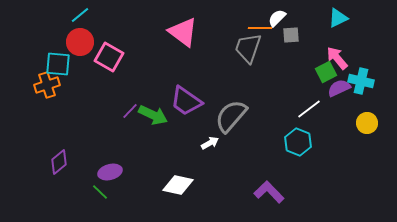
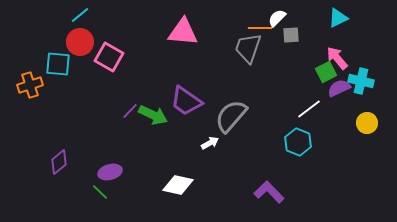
pink triangle: rotated 32 degrees counterclockwise
orange cross: moved 17 px left
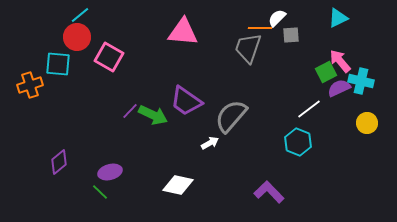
red circle: moved 3 px left, 5 px up
pink arrow: moved 3 px right, 3 px down
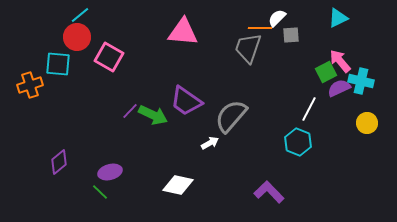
white line: rotated 25 degrees counterclockwise
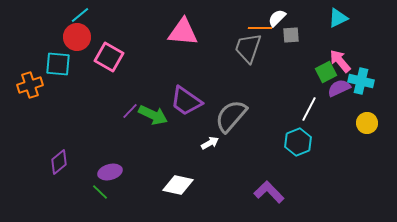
cyan hexagon: rotated 16 degrees clockwise
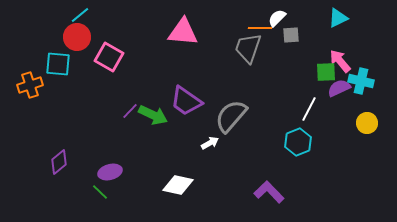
green square: rotated 25 degrees clockwise
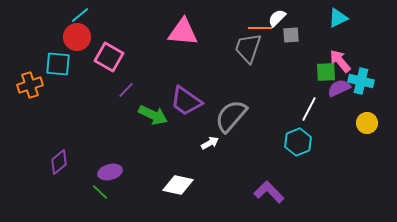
purple line: moved 4 px left, 21 px up
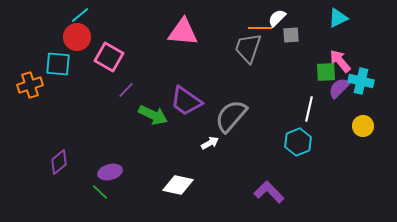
purple semicircle: rotated 20 degrees counterclockwise
white line: rotated 15 degrees counterclockwise
yellow circle: moved 4 px left, 3 px down
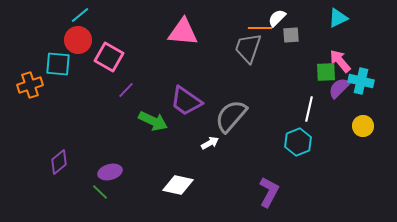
red circle: moved 1 px right, 3 px down
green arrow: moved 6 px down
purple L-shape: rotated 72 degrees clockwise
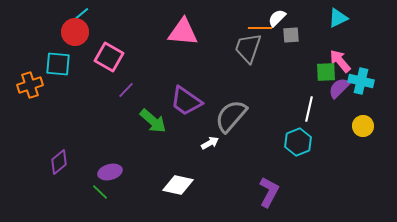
red circle: moved 3 px left, 8 px up
green arrow: rotated 16 degrees clockwise
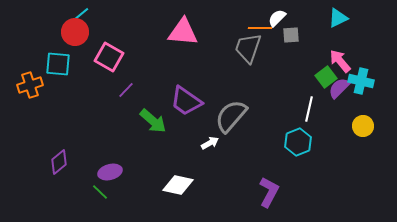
green square: moved 5 px down; rotated 35 degrees counterclockwise
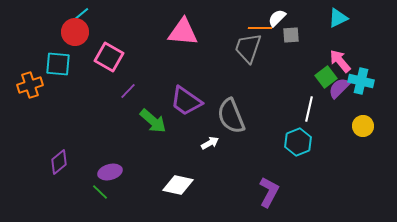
purple line: moved 2 px right, 1 px down
gray semicircle: rotated 63 degrees counterclockwise
